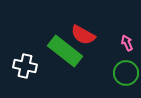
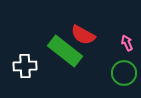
white cross: rotated 15 degrees counterclockwise
green circle: moved 2 px left
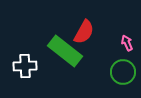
red semicircle: moved 1 px right, 3 px up; rotated 90 degrees counterclockwise
green circle: moved 1 px left, 1 px up
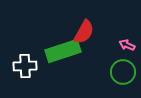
pink arrow: moved 2 px down; rotated 42 degrees counterclockwise
green rectangle: moved 2 px left; rotated 56 degrees counterclockwise
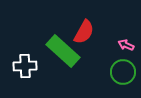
pink arrow: moved 1 px left
green rectangle: rotated 60 degrees clockwise
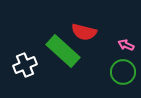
red semicircle: rotated 75 degrees clockwise
white cross: moved 1 px up; rotated 20 degrees counterclockwise
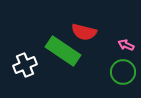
green rectangle: rotated 8 degrees counterclockwise
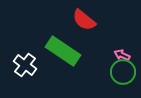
red semicircle: moved 12 px up; rotated 25 degrees clockwise
pink arrow: moved 4 px left, 10 px down
white cross: rotated 30 degrees counterclockwise
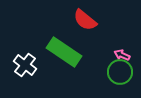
red semicircle: moved 1 px right
green rectangle: moved 1 px right, 1 px down
green circle: moved 3 px left
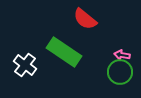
red semicircle: moved 1 px up
pink arrow: rotated 14 degrees counterclockwise
